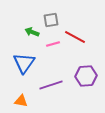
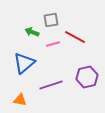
blue triangle: rotated 15 degrees clockwise
purple hexagon: moved 1 px right, 1 px down; rotated 10 degrees counterclockwise
orange triangle: moved 1 px left, 1 px up
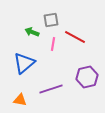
pink line: rotated 64 degrees counterclockwise
purple line: moved 4 px down
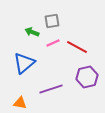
gray square: moved 1 px right, 1 px down
red line: moved 2 px right, 10 px down
pink line: moved 1 px up; rotated 56 degrees clockwise
orange triangle: moved 3 px down
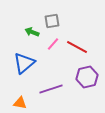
pink line: moved 1 px down; rotated 24 degrees counterclockwise
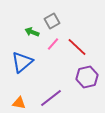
gray square: rotated 21 degrees counterclockwise
red line: rotated 15 degrees clockwise
blue triangle: moved 2 px left, 1 px up
purple line: moved 9 px down; rotated 20 degrees counterclockwise
orange triangle: moved 1 px left
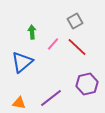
gray square: moved 23 px right
green arrow: rotated 64 degrees clockwise
purple hexagon: moved 7 px down
